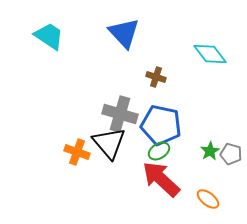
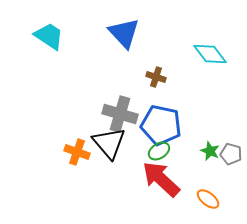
green star: rotated 18 degrees counterclockwise
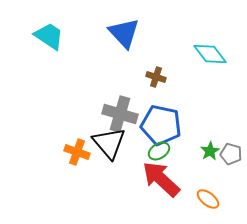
green star: rotated 18 degrees clockwise
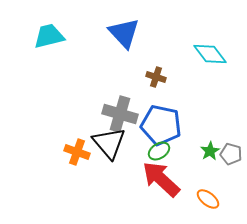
cyan trapezoid: rotated 48 degrees counterclockwise
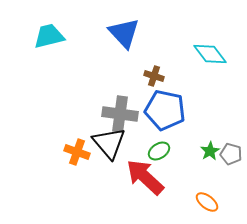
brown cross: moved 2 px left, 1 px up
gray cross: rotated 8 degrees counterclockwise
blue pentagon: moved 4 px right, 15 px up
red arrow: moved 16 px left, 2 px up
orange ellipse: moved 1 px left, 3 px down
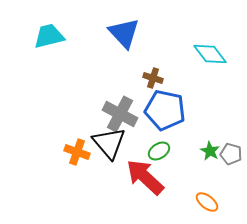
brown cross: moved 1 px left, 2 px down
gray cross: rotated 20 degrees clockwise
green star: rotated 12 degrees counterclockwise
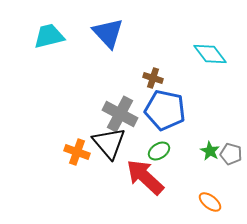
blue triangle: moved 16 px left
orange ellipse: moved 3 px right
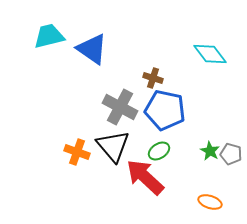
blue triangle: moved 16 px left, 16 px down; rotated 12 degrees counterclockwise
gray cross: moved 7 px up
black triangle: moved 4 px right, 3 px down
orange ellipse: rotated 20 degrees counterclockwise
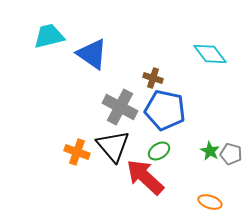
blue triangle: moved 5 px down
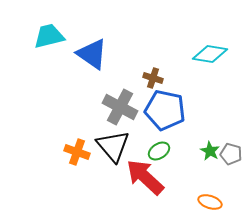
cyan diamond: rotated 44 degrees counterclockwise
